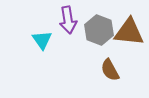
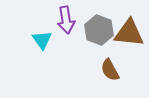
purple arrow: moved 2 px left
brown triangle: moved 1 px down
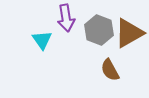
purple arrow: moved 2 px up
brown triangle: rotated 36 degrees counterclockwise
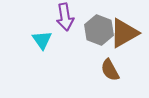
purple arrow: moved 1 px left, 1 px up
brown triangle: moved 5 px left
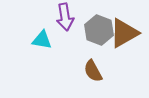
cyan triangle: rotated 45 degrees counterclockwise
brown semicircle: moved 17 px left, 1 px down
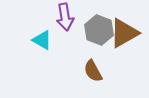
cyan triangle: rotated 20 degrees clockwise
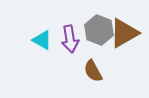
purple arrow: moved 5 px right, 22 px down
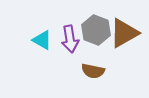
gray hexagon: moved 3 px left
brown semicircle: rotated 50 degrees counterclockwise
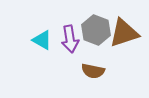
brown triangle: rotated 12 degrees clockwise
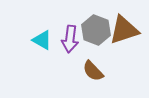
brown triangle: moved 3 px up
purple arrow: rotated 16 degrees clockwise
brown semicircle: rotated 35 degrees clockwise
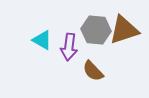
gray hexagon: rotated 16 degrees counterclockwise
purple arrow: moved 1 px left, 8 px down
